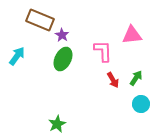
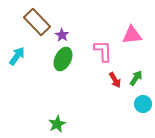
brown rectangle: moved 3 px left, 2 px down; rotated 24 degrees clockwise
red arrow: moved 2 px right
cyan circle: moved 2 px right
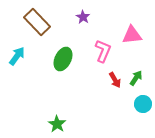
purple star: moved 21 px right, 18 px up
pink L-shape: rotated 25 degrees clockwise
green star: rotated 12 degrees counterclockwise
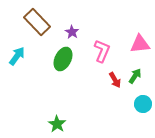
purple star: moved 11 px left, 15 px down
pink triangle: moved 8 px right, 9 px down
pink L-shape: moved 1 px left
green arrow: moved 1 px left, 2 px up
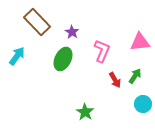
pink triangle: moved 2 px up
green star: moved 28 px right, 12 px up
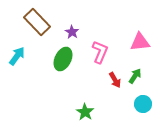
pink L-shape: moved 2 px left, 1 px down
